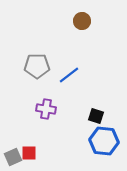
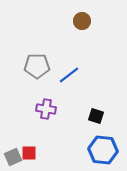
blue hexagon: moved 1 px left, 9 px down
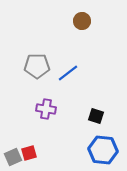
blue line: moved 1 px left, 2 px up
red square: rotated 14 degrees counterclockwise
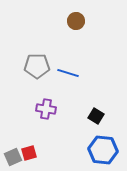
brown circle: moved 6 px left
blue line: rotated 55 degrees clockwise
black square: rotated 14 degrees clockwise
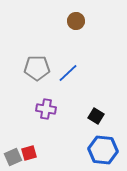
gray pentagon: moved 2 px down
blue line: rotated 60 degrees counterclockwise
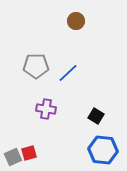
gray pentagon: moved 1 px left, 2 px up
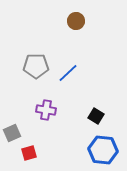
purple cross: moved 1 px down
gray square: moved 1 px left, 24 px up
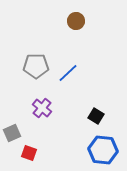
purple cross: moved 4 px left, 2 px up; rotated 30 degrees clockwise
red square: rotated 35 degrees clockwise
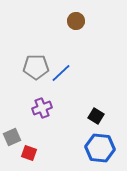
gray pentagon: moved 1 px down
blue line: moved 7 px left
purple cross: rotated 30 degrees clockwise
gray square: moved 4 px down
blue hexagon: moved 3 px left, 2 px up
